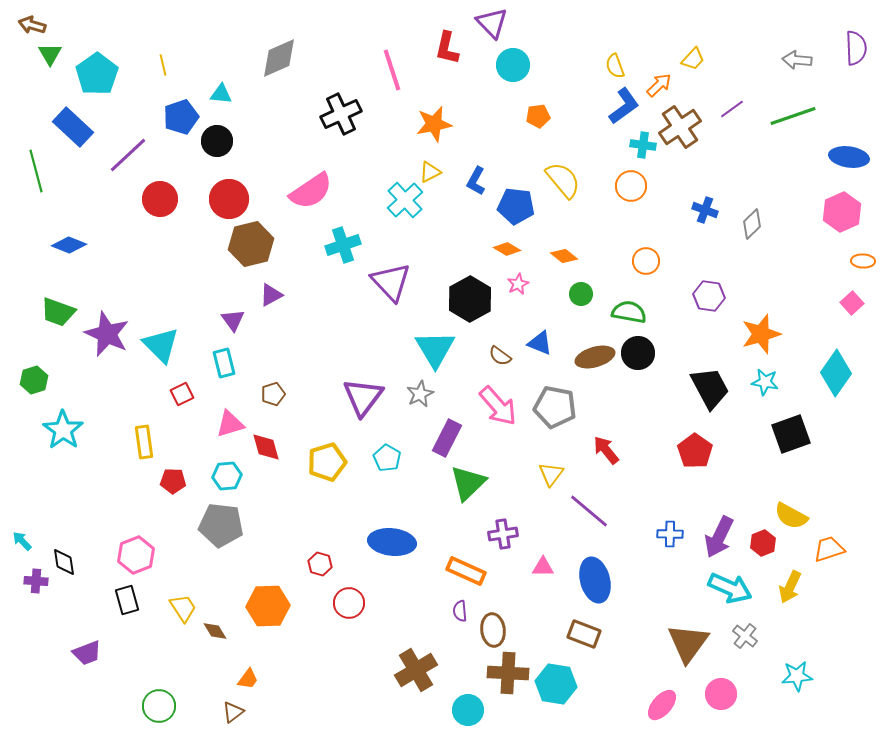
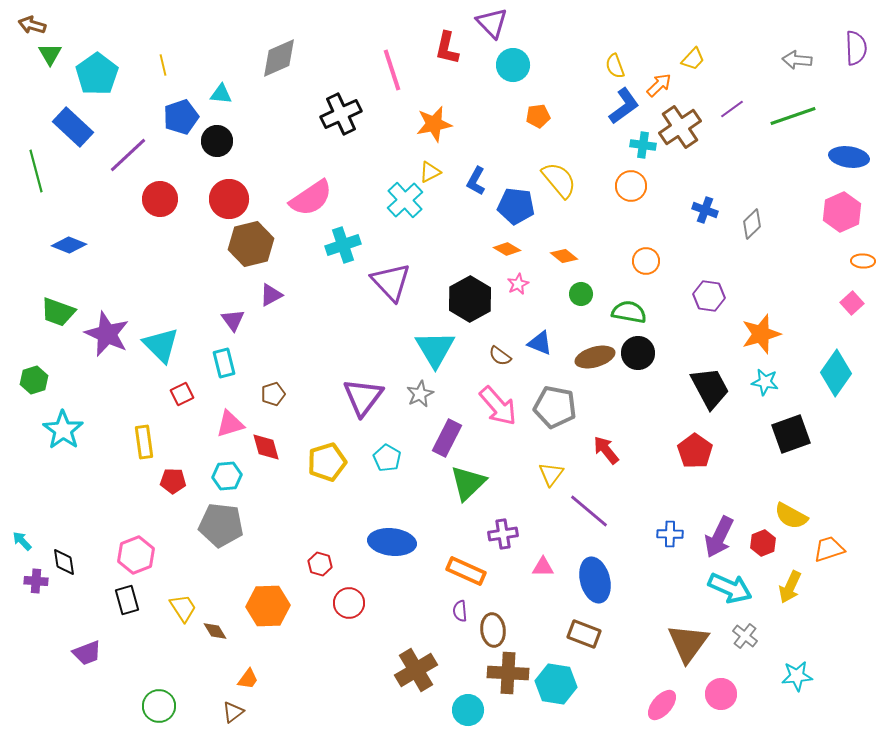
yellow semicircle at (563, 180): moved 4 px left
pink semicircle at (311, 191): moved 7 px down
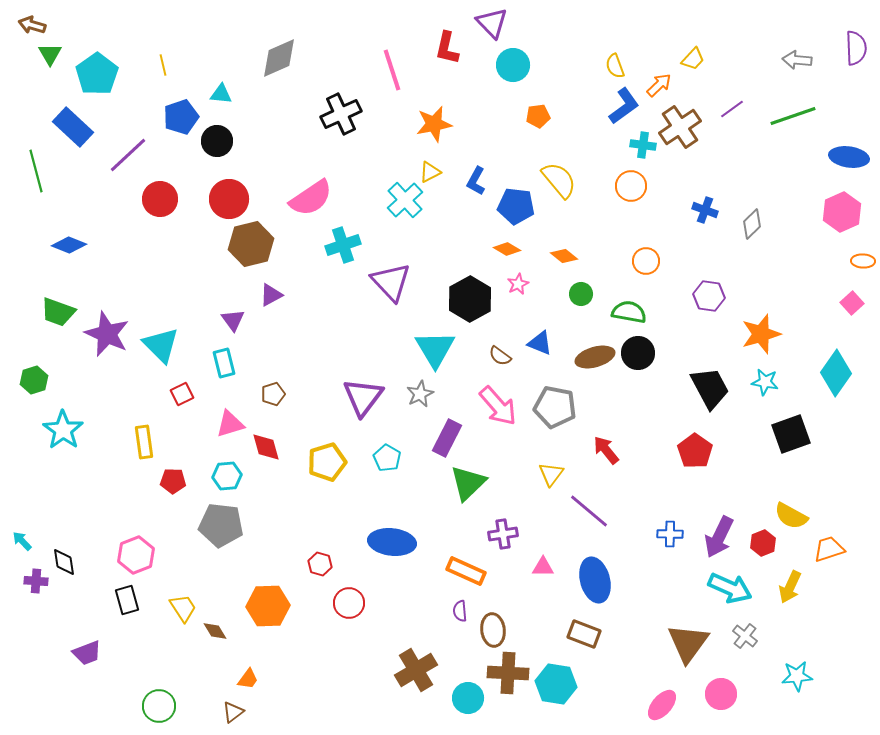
cyan circle at (468, 710): moved 12 px up
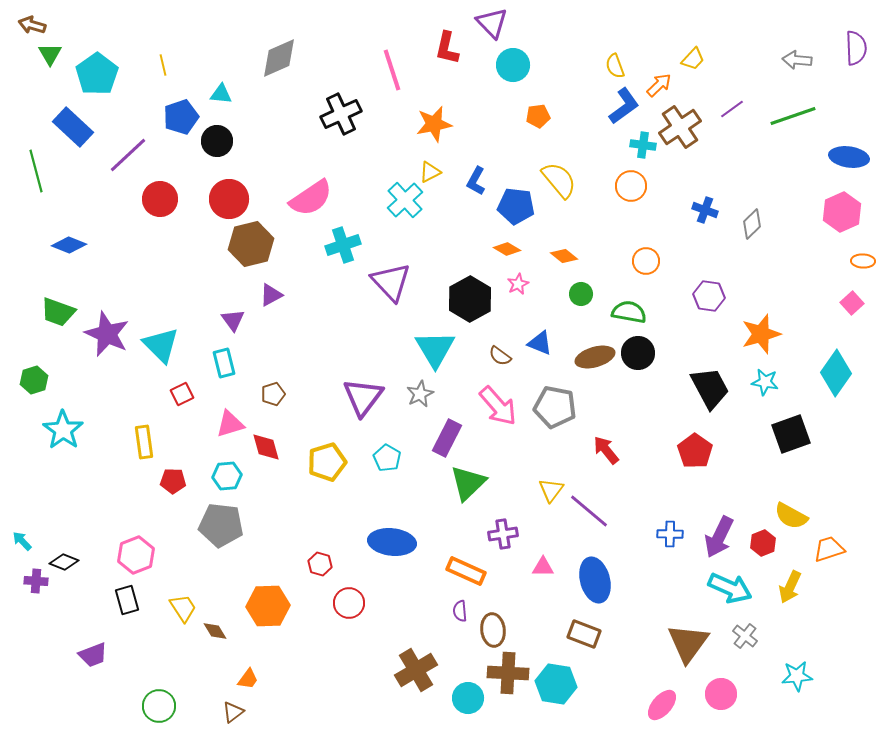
yellow triangle at (551, 474): moved 16 px down
black diamond at (64, 562): rotated 60 degrees counterclockwise
purple trapezoid at (87, 653): moved 6 px right, 2 px down
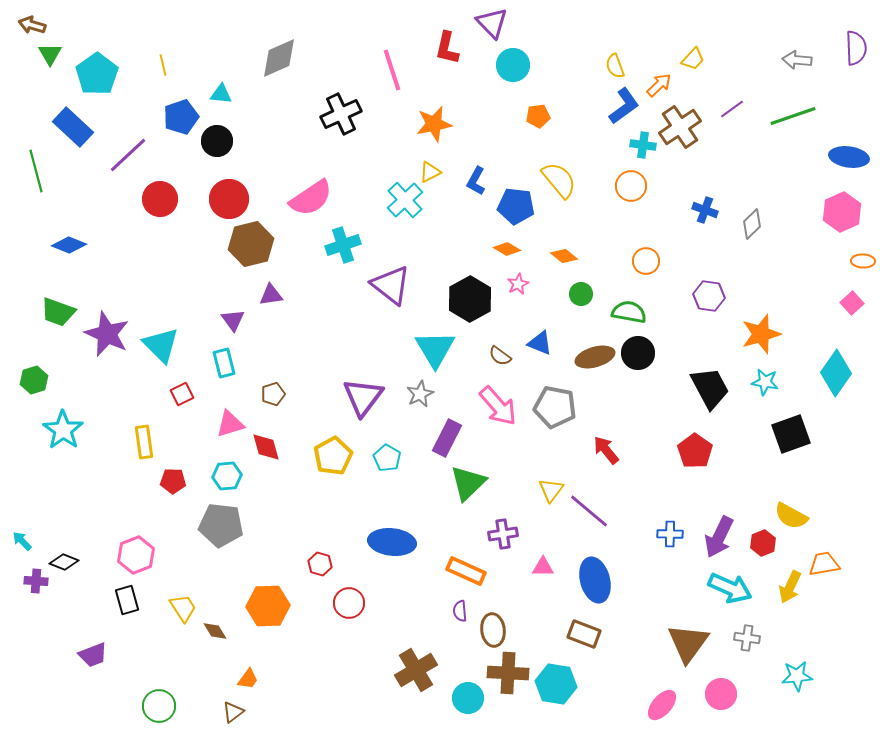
purple triangle at (391, 282): moved 3 px down; rotated 9 degrees counterclockwise
purple triangle at (271, 295): rotated 20 degrees clockwise
yellow pentagon at (327, 462): moved 6 px right, 6 px up; rotated 12 degrees counterclockwise
orange trapezoid at (829, 549): moved 5 px left, 15 px down; rotated 8 degrees clockwise
gray cross at (745, 636): moved 2 px right, 2 px down; rotated 30 degrees counterclockwise
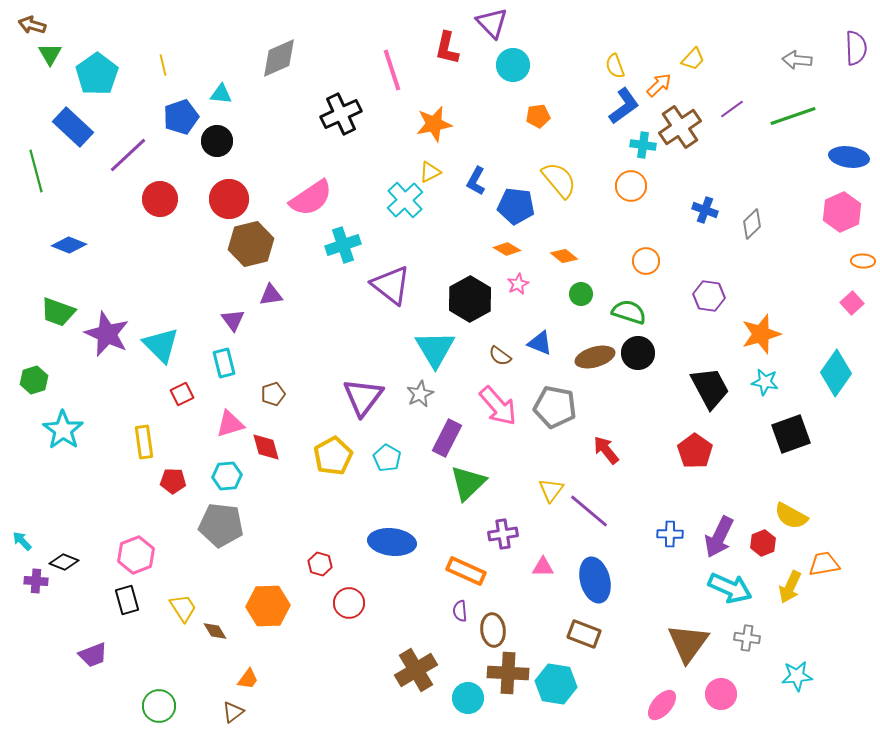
green semicircle at (629, 312): rotated 8 degrees clockwise
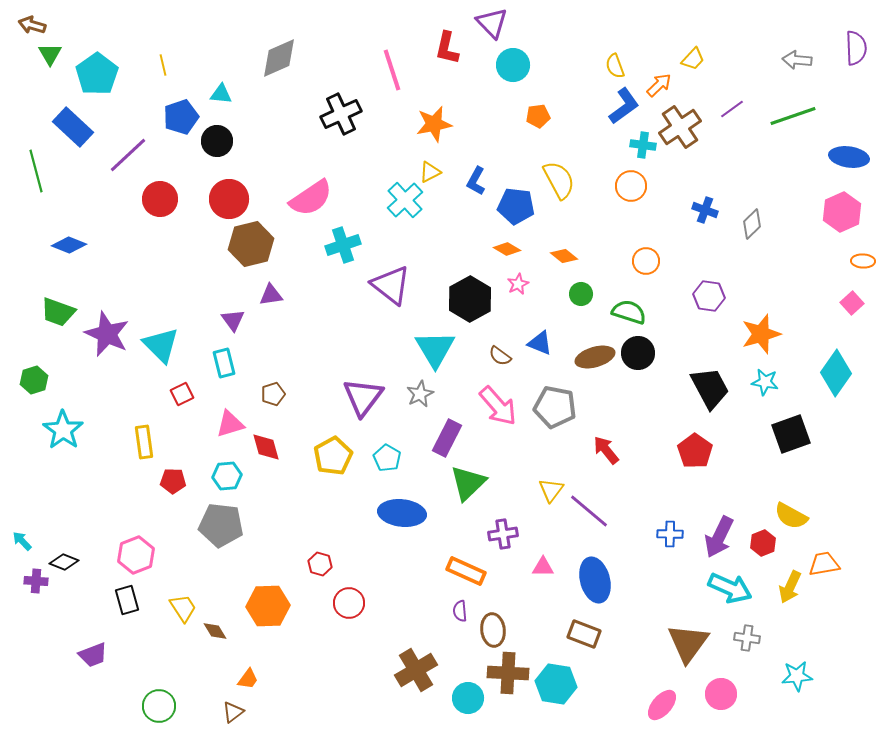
yellow semicircle at (559, 180): rotated 12 degrees clockwise
blue ellipse at (392, 542): moved 10 px right, 29 px up
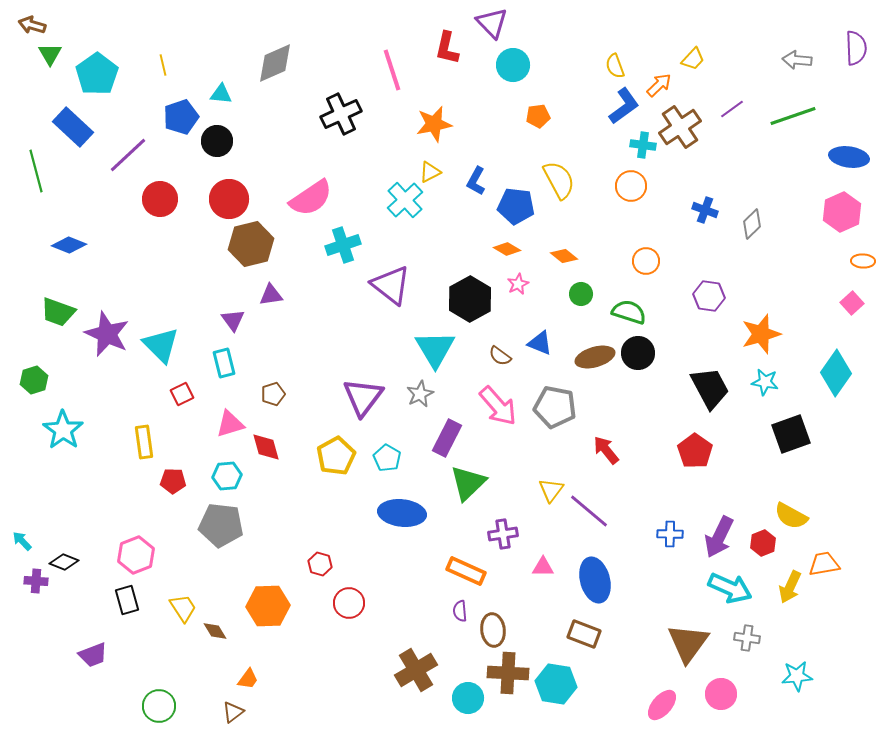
gray diamond at (279, 58): moved 4 px left, 5 px down
yellow pentagon at (333, 456): moved 3 px right
